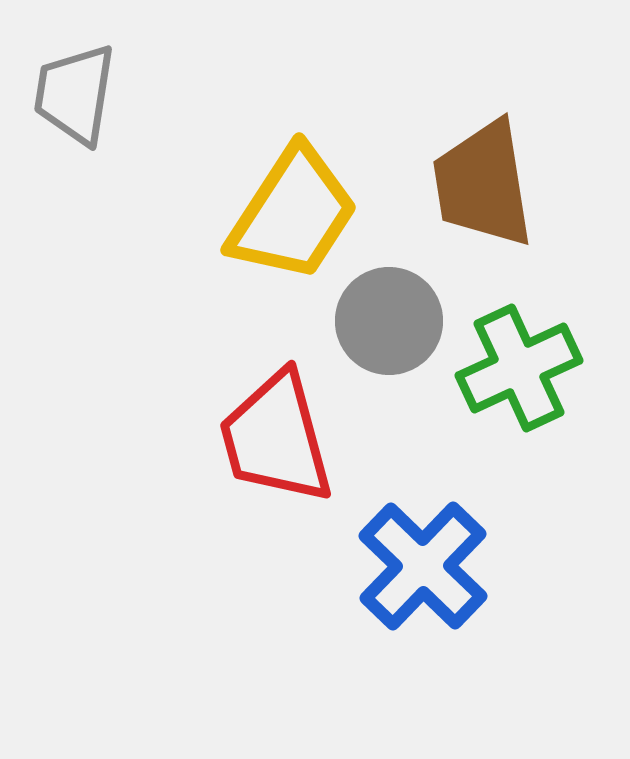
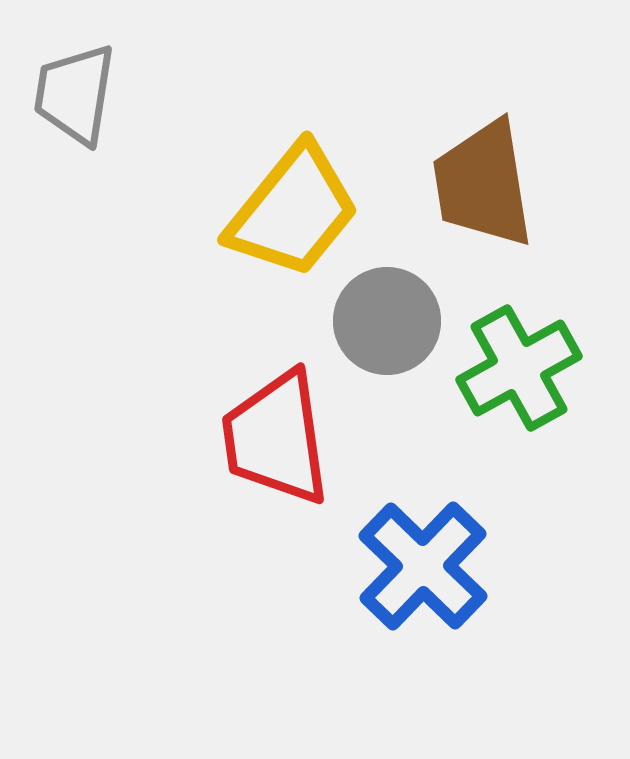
yellow trapezoid: moved 3 px up; rotated 6 degrees clockwise
gray circle: moved 2 px left
green cross: rotated 4 degrees counterclockwise
red trapezoid: rotated 7 degrees clockwise
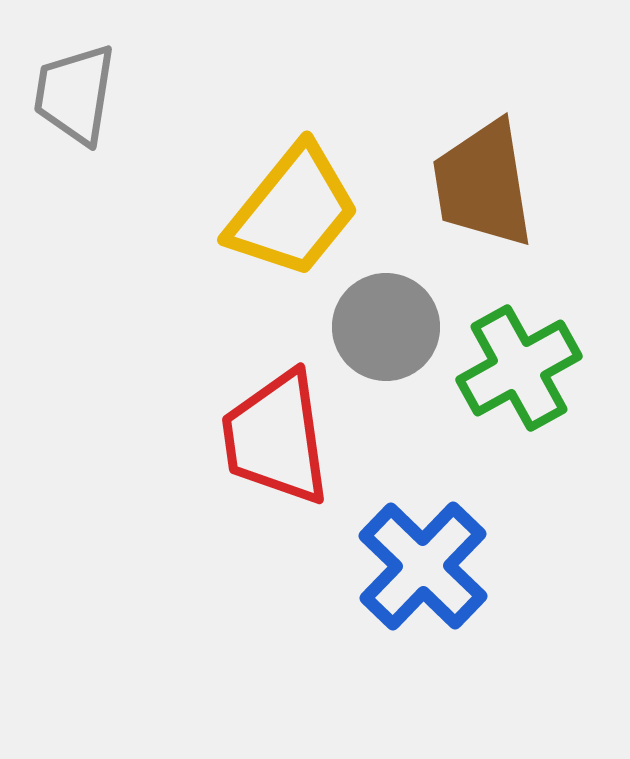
gray circle: moved 1 px left, 6 px down
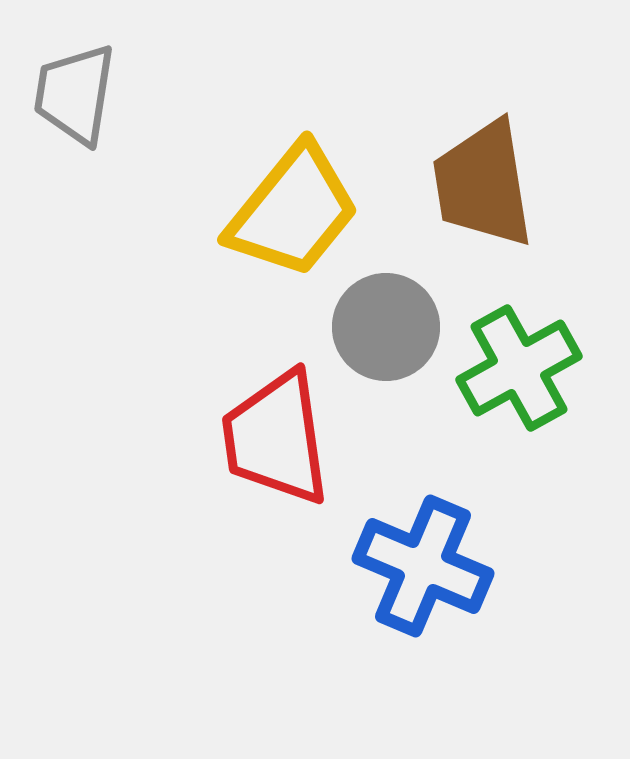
blue cross: rotated 21 degrees counterclockwise
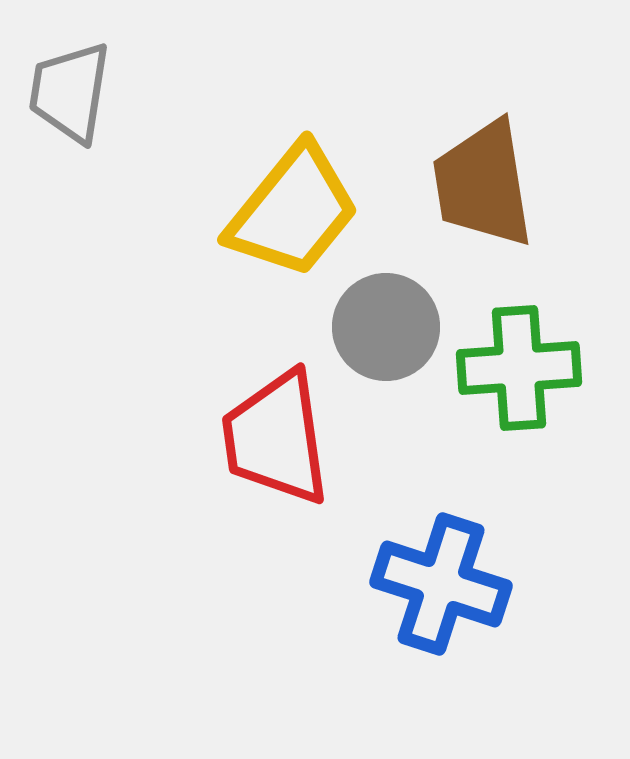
gray trapezoid: moved 5 px left, 2 px up
green cross: rotated 25 degrees clockwise
blue cross: moved 18 px right, 18 px down; rotated 5 degrees counterclockwise
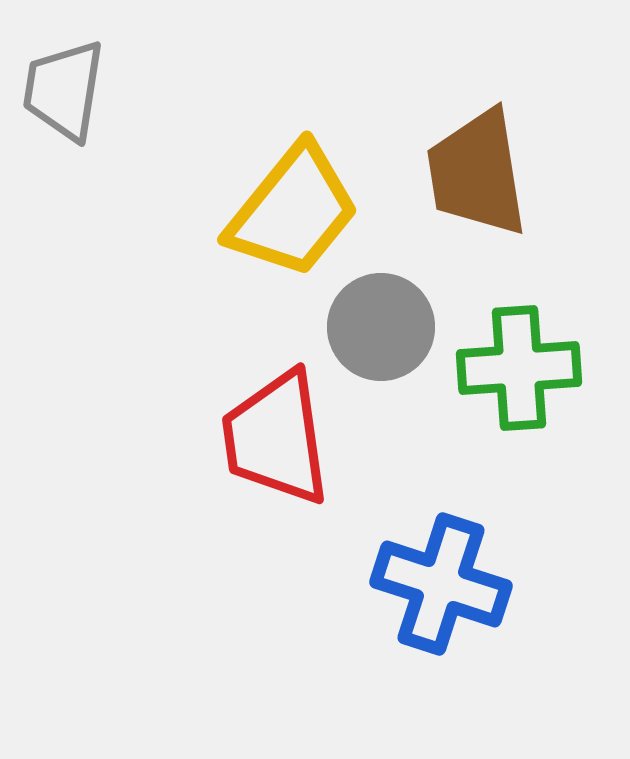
gray trapezoid: moved 6 px left, 2 px up
brown trapezoid: moved 6 px left, 11 px up
gray circle: moved 5 px left
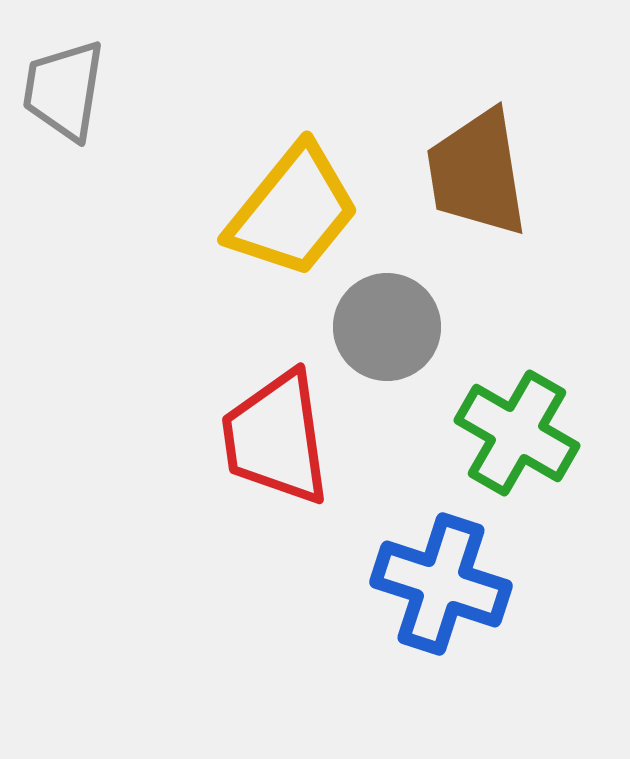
gray circle: moved 6 px right
green cross: moved 2 px left, 65 px down; rotated 34 degrees clockwise
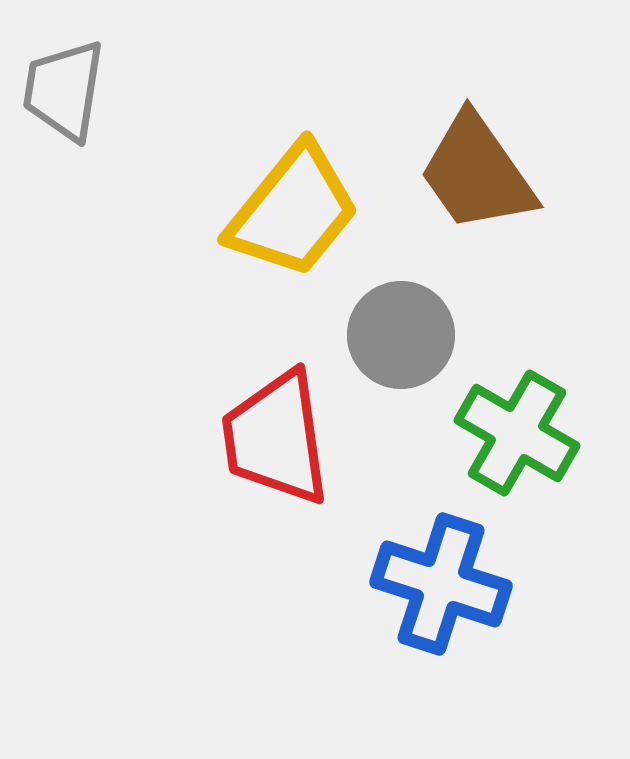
brown trapezoid: rotated 26 degrees counterclockwise
gray circle: moved 14 px right, 8 px down
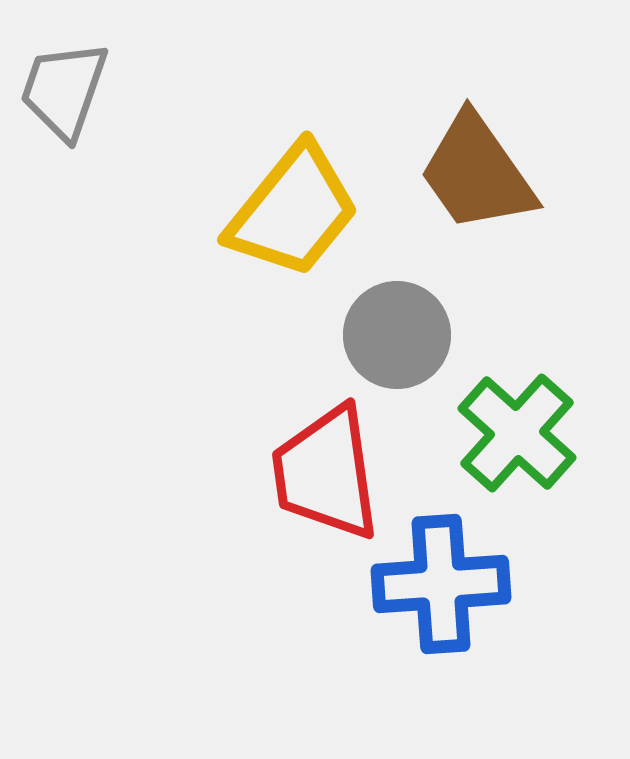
gray trapezoid: rotated 10 degrees clockwise
gray circle: moved 4 px left
green cross: rotated 12 degrees clockwise
red trapezoid: moved 50 px right, 35 px down
blue cross: rotated 22 degrees counterclockwise
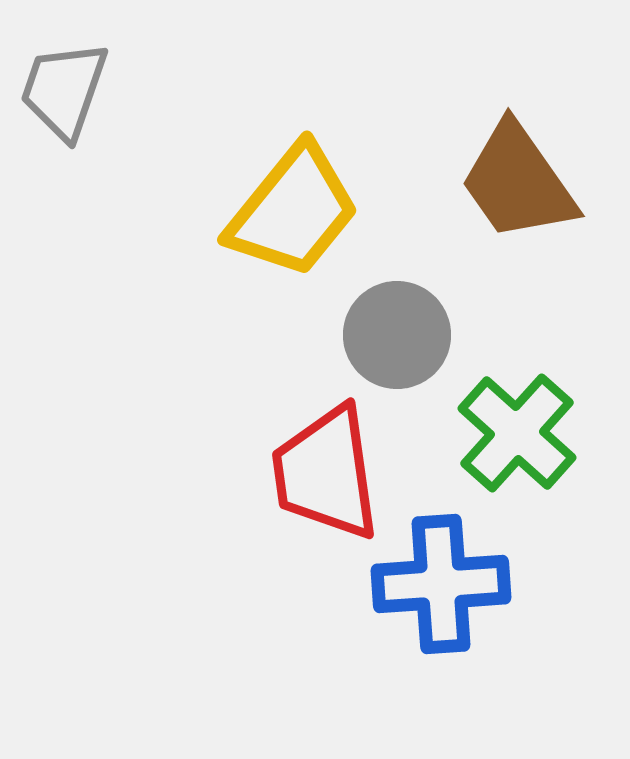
brown trapezoid: moved 41 px right, 9 px down
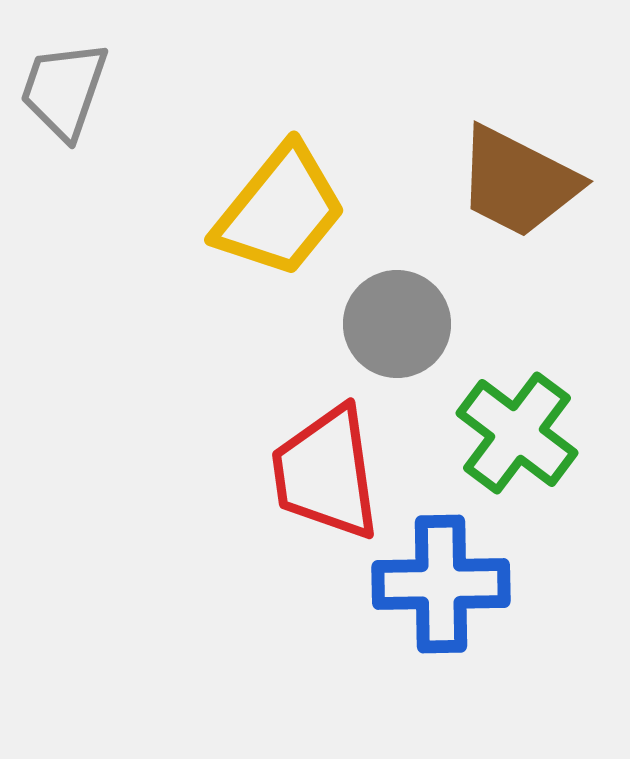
brown trapezoid: rotated 28 degrees counterclockwise
yellow trapezoid: moved 13 px left
gray circle: moved 11 px up
green cross: rotated 5 degrees counterclockwise
blue cross: rotated 3 degrees clockwise
